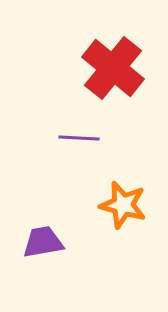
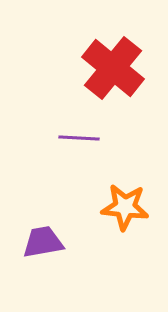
orange star: moved 2 px right, 2 px down; rotated 9 degrees counterclockwise
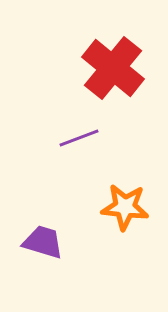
purple line: rotated 24 degrees counterclockwise
purple trapezoid: rotated 27 degrees clockwise
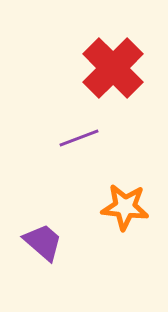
red cross: rotated 6 degrees clockwise
purple trapezoid: rotated 24 degrees clockwise
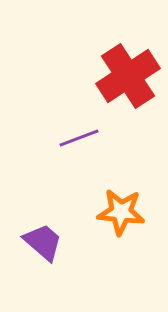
red cross: moved 15 px right, 8 px down; rotated 12 degrees clockwise
orange star: moved 4 px left, 5 px down
